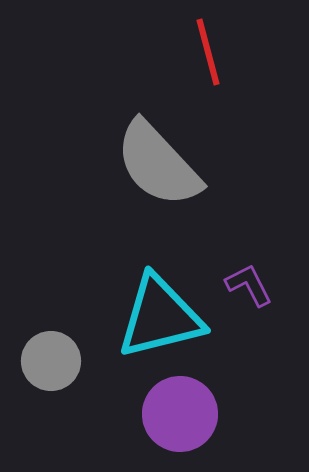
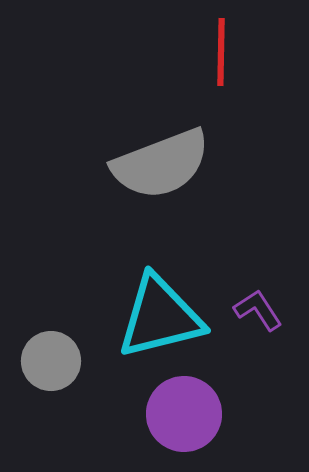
red line: moved 13 px right; rotated 16 degrees clockwise
gray semicircle: moved 3 px right; rotated 68 degrees counterclockwise
purple L-shape: moved 9 px right, 25 px down; rotated 6 degrees counterclockwise
purple circle: moved 4 px right
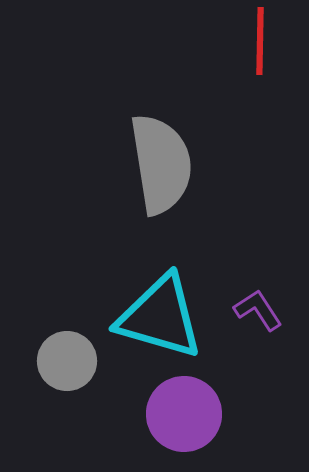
red line: moved 39 px right, 11 px up
gray semicircle: rotated 78 degrees counterclockwise
cyan triangle: rotated 30 degrees clockwise
gray circle: moved 16 px right
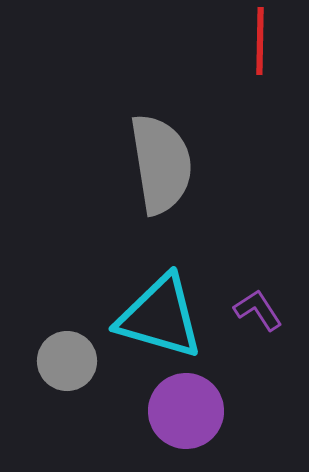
purple circle: moved 2 px right, 3 px up
